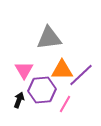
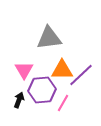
pink line: moved 2 px left, 1 px up
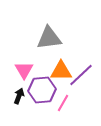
orange triangle: moved 1 px left, 1 px down
black arrow: moved 4 px up
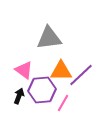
pink triangle: rotated 24 degrees counterclockwise
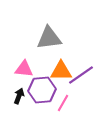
pink triangle: moved 1 px up; rotated 30 degrees counterclockwise
purple line: rotated 8 degrees clockwise
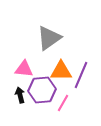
gray triangle: rotated 28 degrees counterclockwise
purple line: rotated 32 degrees counterclockwise
black arrow: moved 1 px right, 1 px up; rotated 35 degrees counterclockwise
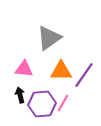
purple line: moved 3 px right; rotated 12 degrees clockwise
purple hexagon: moved 14 px down
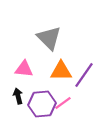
gray triangle: rotated 40 degrees counterclockwise
black arrow: moved 2 px left, 1 px down
pink line: rotated 24 degrees clockwise
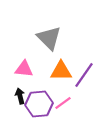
black arrow: moved 2 px right
purple hexagon: moved 3 px left
